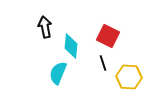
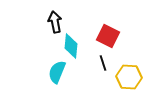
black arrow: moved 10 px right, 5 px up
cyan semicircle: moved 1 px left, 1 px up
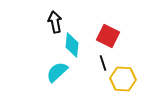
cyan diamond: moved 1 px right, 1 px up
cyan semicircle: rotated 25 degrees clockwise
yellow hexagon: moved 6 px left, 2 px down
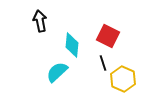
black arrow: moved 15 px left, 1 px up
yellow hexagon: rotated 20 degrees clockwise
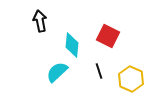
black line: moved 4 px left, 8 px down
yellow hexagon: moved 8 px right
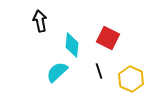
red square: moved 2 px down
